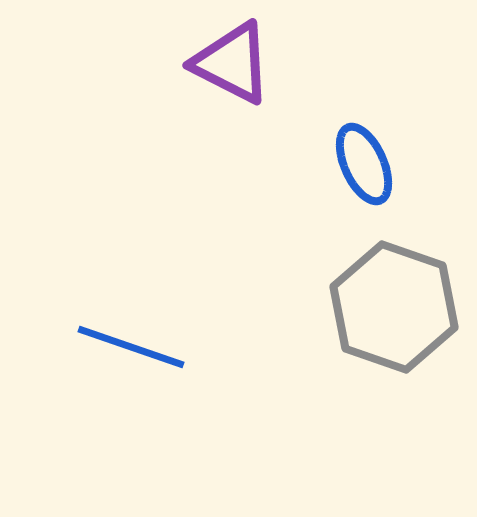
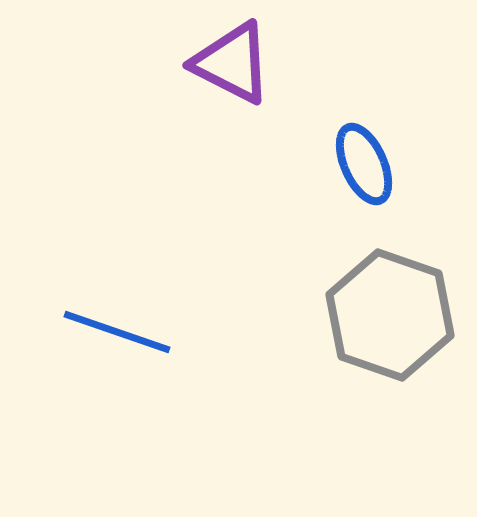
gray hexagon: moved 4 px left, 8 px down
blue line: moved 14 px left, 15 px up
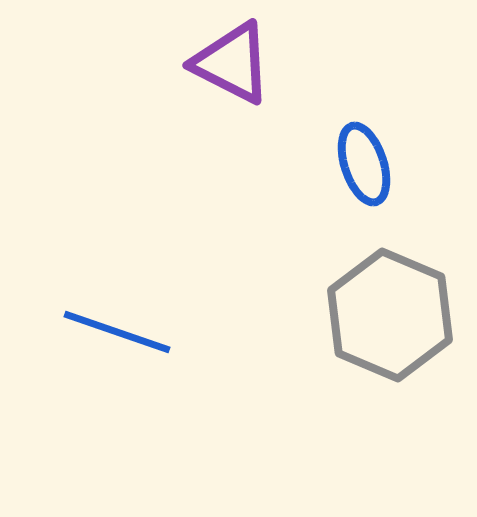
blue ellipse: rotated 6 degrees clockwise
gray hexagon: rotated 4 degrees clockwise
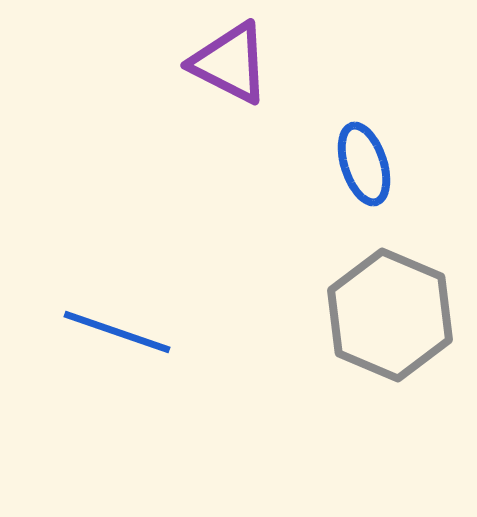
purple triangle: moved 2 px left
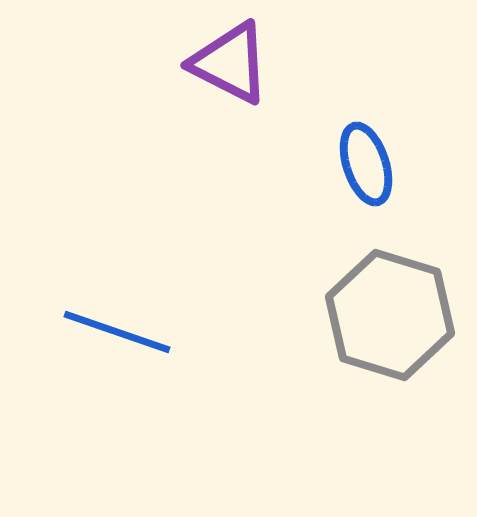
blue ellipse: moved 2 px right
gray hexagon: rotated 6 degrees counterclockwise
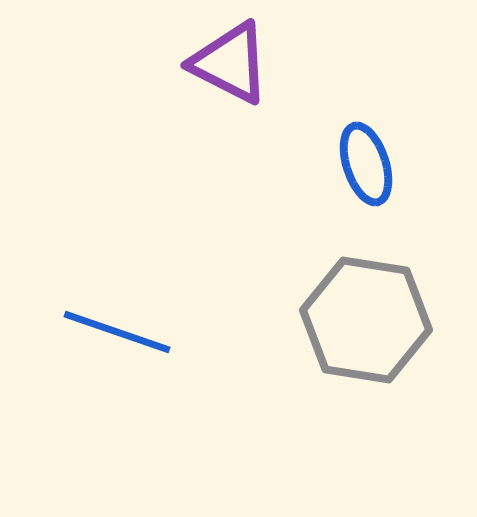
gray hexagon: moved 24 px left, 5 px down; rotated 8 degrees counterclockwise
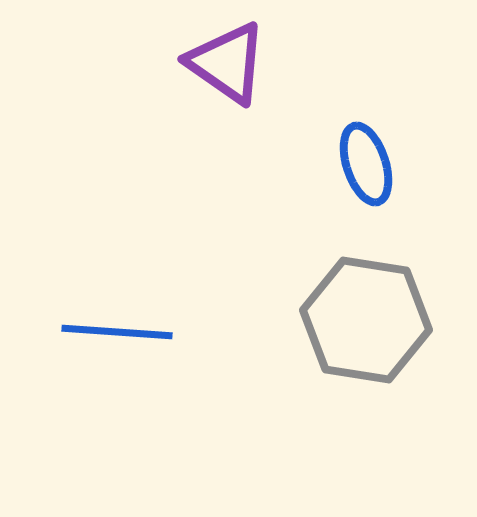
purple triangle: moved 3 px left; rotated 8 degrees clockwise
blue line: rotated 15 degrees counterclockwise
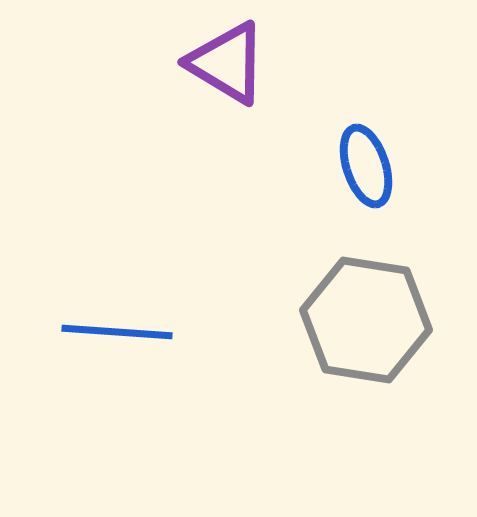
purple triangle: rotated 4 degrees counterclockwise
blue ellipse: moved 2 px down
